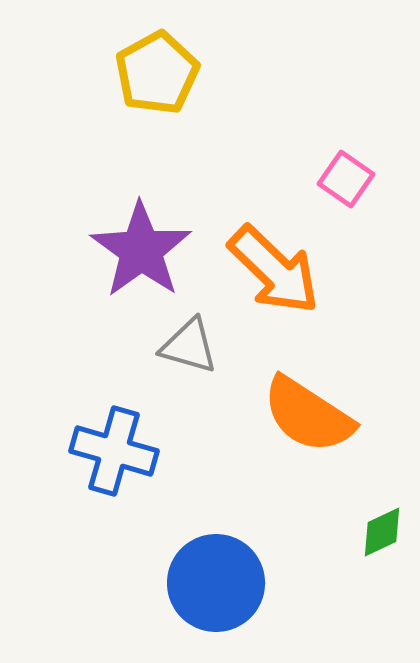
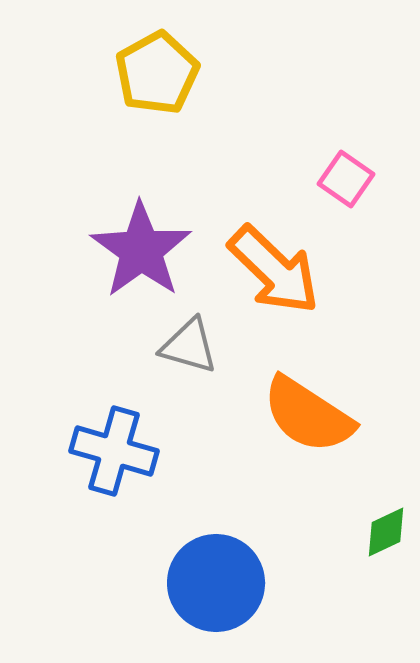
green diamond: moved 4 px right
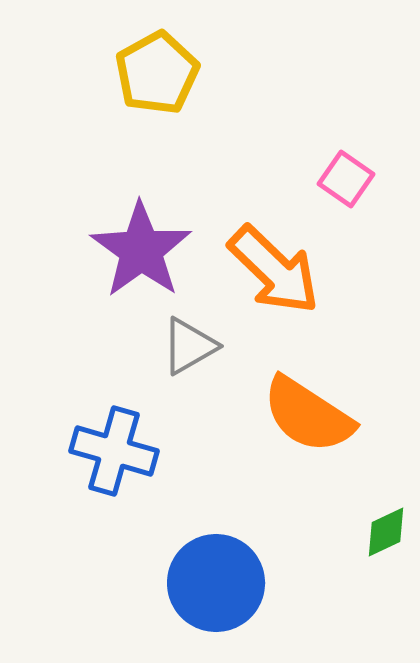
gray triangle: rotated 46 degrees counterclockwise
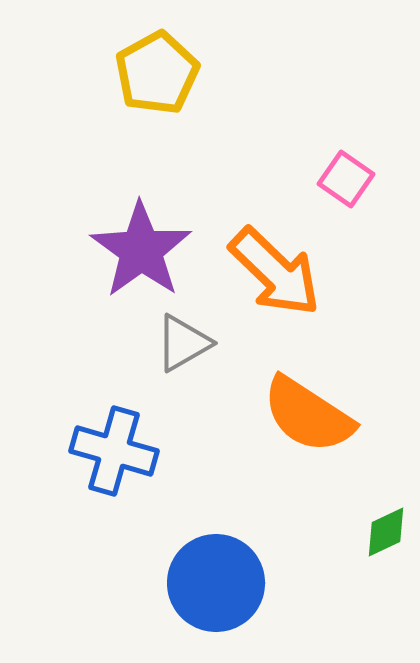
orange arrow: moved 1 px right, 2 px down
gray triangle: moved 6 px left, 3 px up
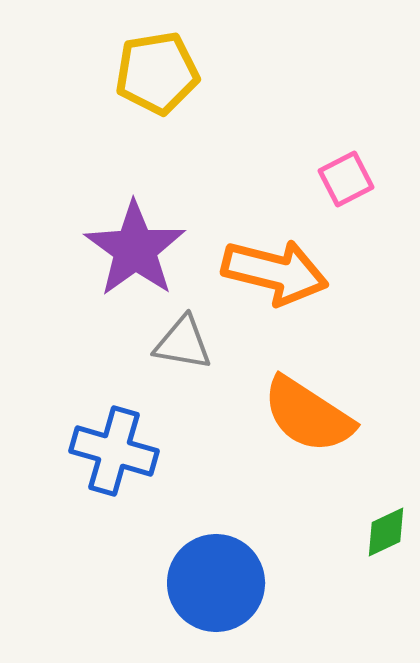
yellow pentagon: rotated 20 degrees clockwise
pink square: rotated 28 degrees clockwise
purple star: moved 6 px left, 1 px up
orange arrow: rotated 30 degrees counterclockwise
gray triangle: rotated 40 degrees clockwise
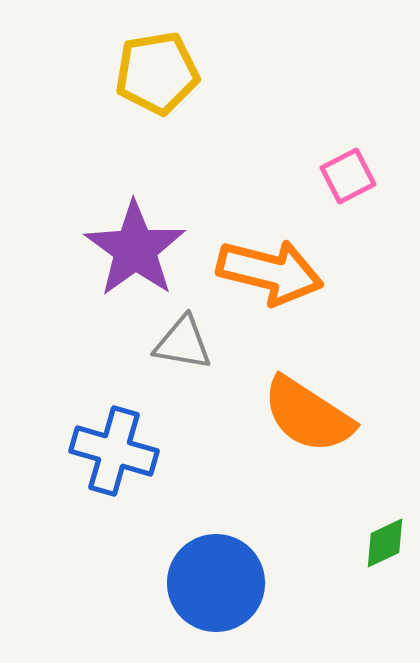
pink square: moved 2 px right, 3 px up
orange arrow: moved 5 px left
green diamond: moved 1 px left, 11 px down
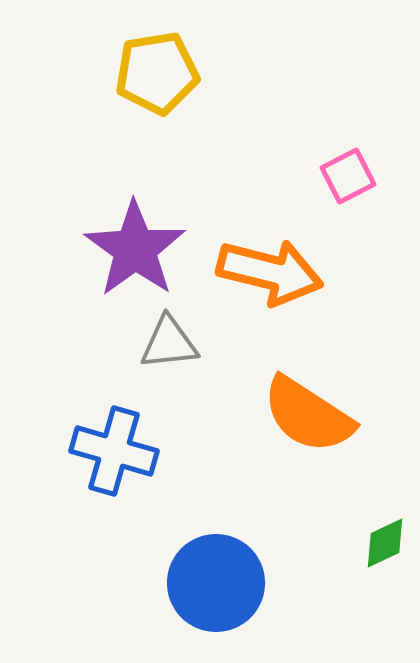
gray triangle: moved 14 px left; rotated 16 degrees counterclockwise
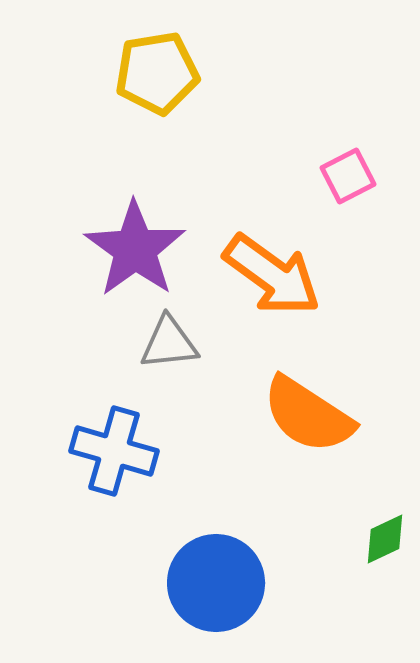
orange arrow: moved 2 px right, 3 px down; rotated 22 degrees clockwise
green diamond: moved 4 px up
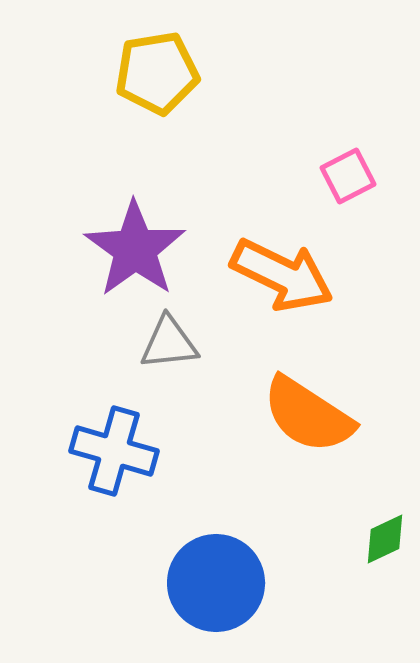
orange arrow: moved 10 px right; rotated 10 degrees counterclockwise
